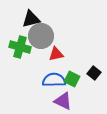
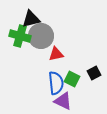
green cross: moved 11 px up
black square: rotated 24 degrees clockwise
blue semicircle: moved 2 px right, 3 px down; rotated 85 degrees clockwise
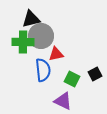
green cross: moved 3 px right, 6 px down; rotated 15 degrees counterclockwise
black square: moved 1 px right, 1 px down
blue semicircle: moved 13 px left, 13 px up
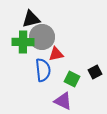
gray circle: moved 1 px right, 1 px down
black square: moved 2 px up
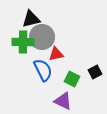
blue semicircle: rotated 20 degrees counterclockwise
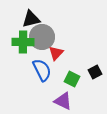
red triangle: moved 1 px up; rotated 35 degrees counterclockwise
blue semicircle: moved 1 px left
